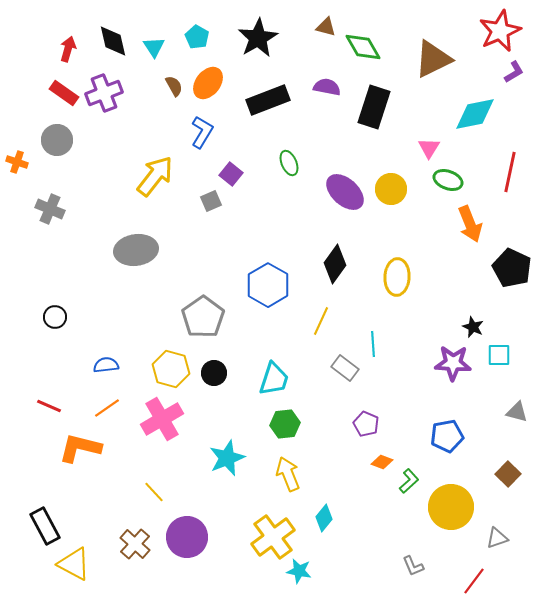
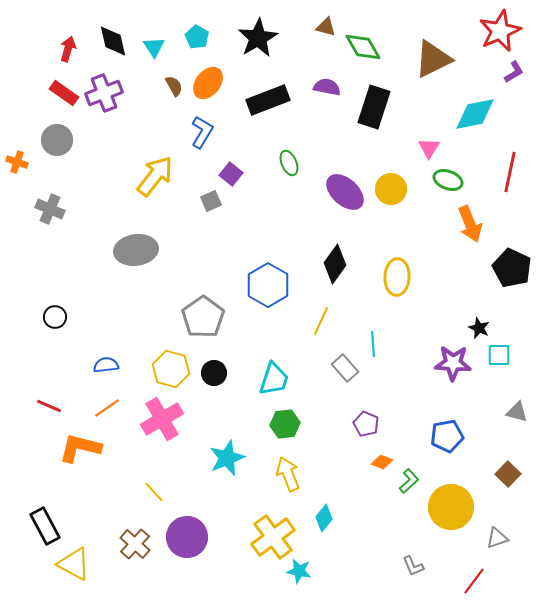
black star at (473, 327): moved 6 px right, 1 px down
gray rectangle at (345, 368): rotated 12 degrees clockwise
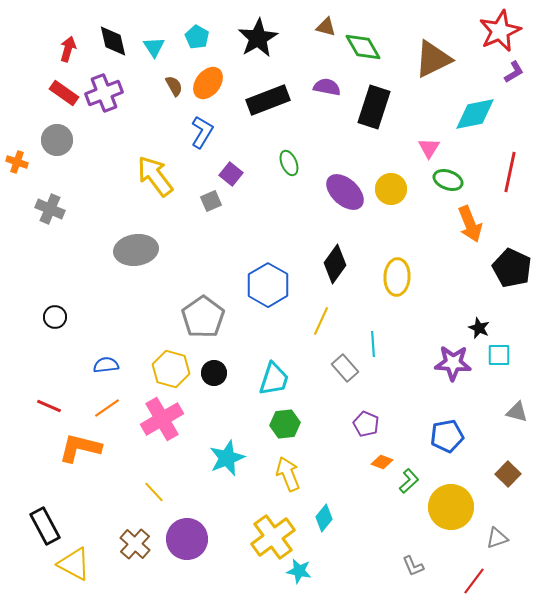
yellow arrow at (155, 176): rotated 75 degrees counterclockwise
purple circle at (187, 537): moved 2 px down
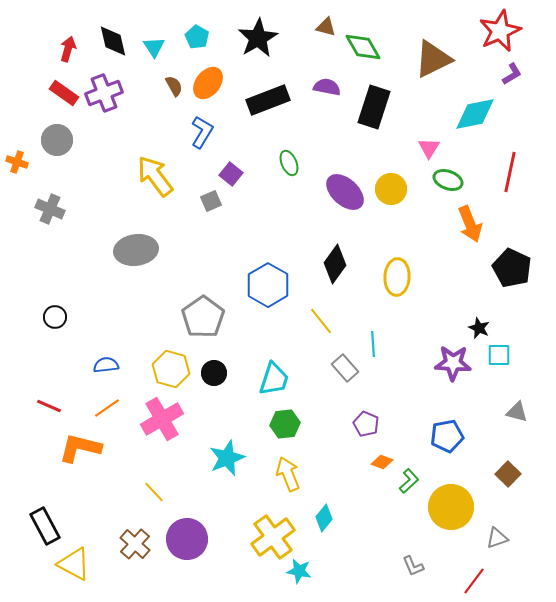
purple L-shape at (514, 72): moved 2 px left, 2 px down
yellow line at (321, 321): rotated 64 degrees counterclockwise
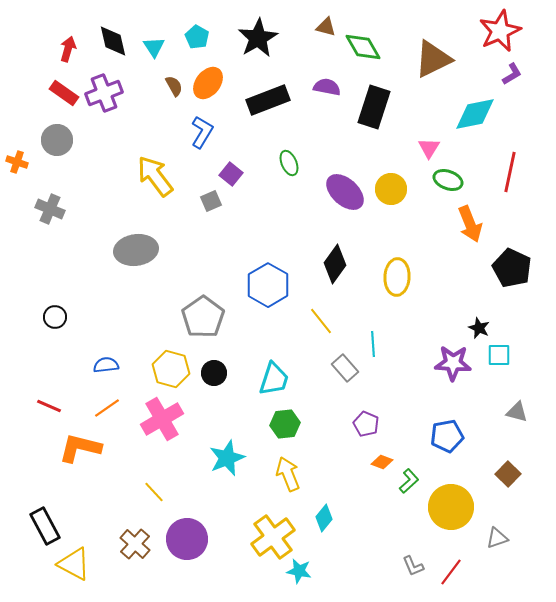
red line at (474, 581): moved 23 px left, 9 px up
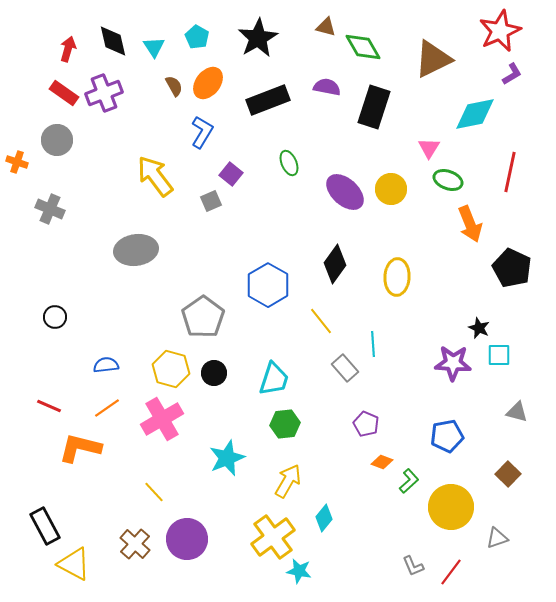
yellow arrow at (288, 474): moved 7 px down; rotated 52 degrees clockwise
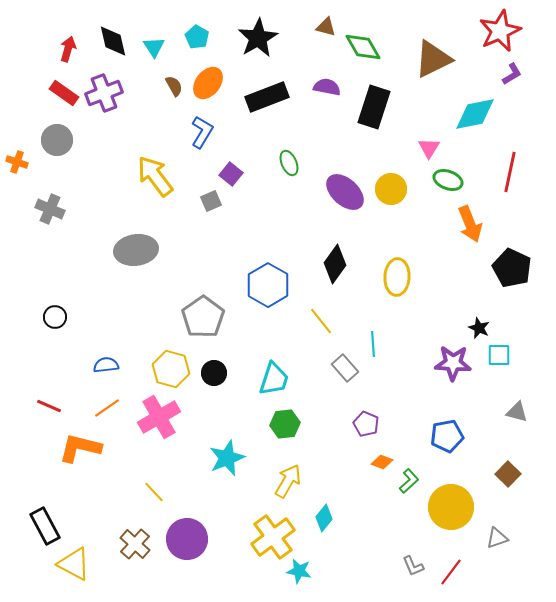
black rectangle at (268, 100): moved 1 px left, 3 px up
pink cross at (162, 419): moved 3 px left, 2 px up
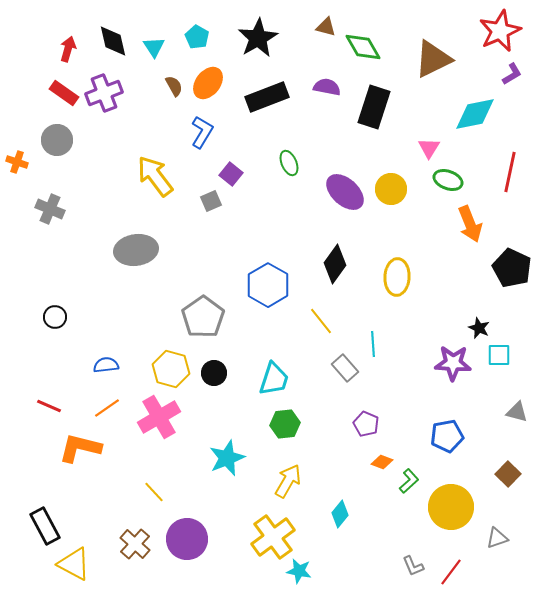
cyan diamond at (324, 518): moved 16 px right, 4 px up
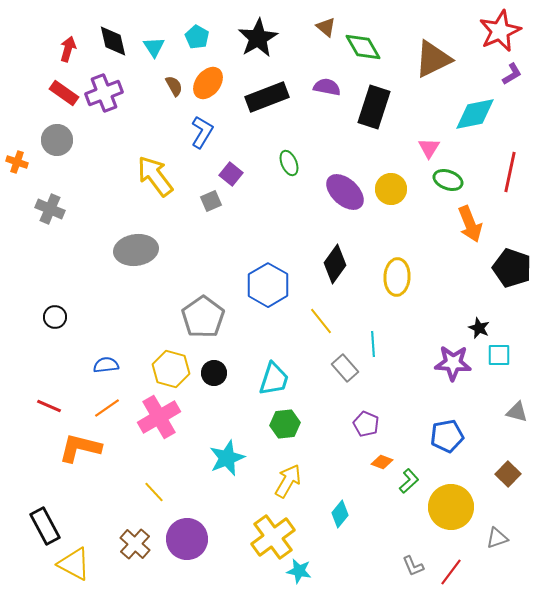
brown triangle at (326, 27): rotated 25 degrees clockwise
black pentagon at (512, 268): rotated 6 degrees counterclockwise
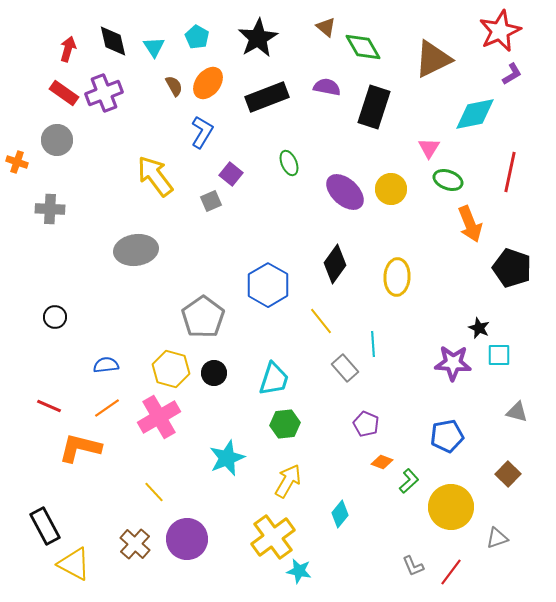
gray cross at (50, 209): rotated 20 degrees counterclockwise
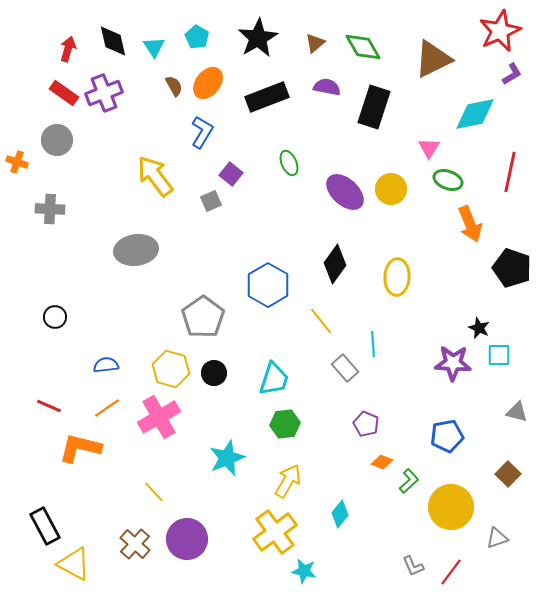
brown triangle at (326, 27): moved 11 px left, 16 px down; rotated 40 degrees clockwise
yellow cross at (273, 537): moved 2 px right, 5 px up
cyan star at (299, 571): moved 5 px right
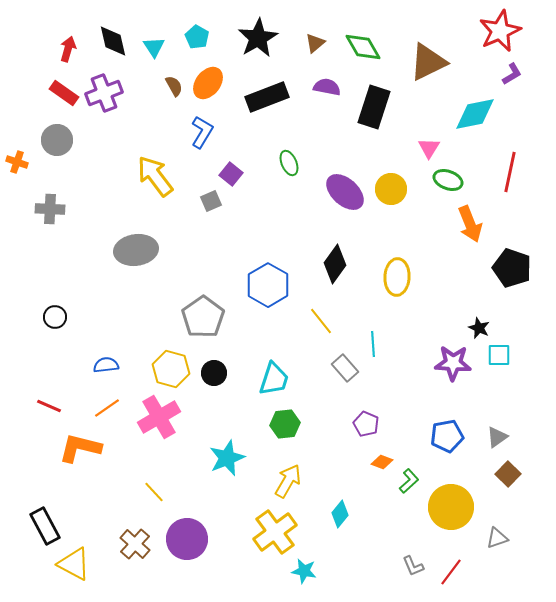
brown triangle at (433, 59): moved 5 px left, 3 px down
gray triangle at (517, 412): moved 20 px left, 25 px down; rotated 50 degrees counterclockwise
